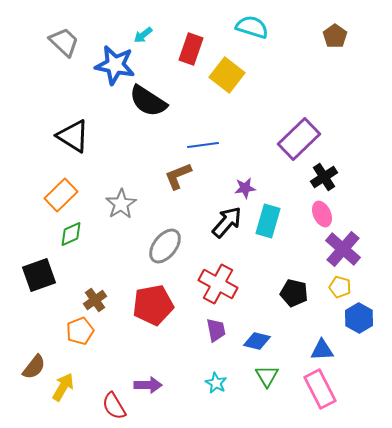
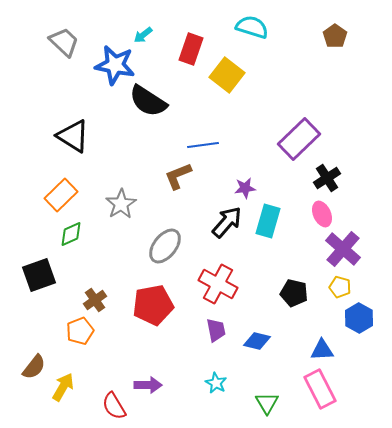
black cross: moved 3 px right, 1 px down
green triangle: moved 27 px down
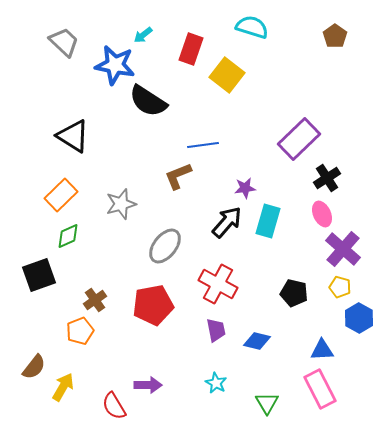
gray star: rotated 16 degrees clockwise
green diamond: moved 3 px left, 2 px down
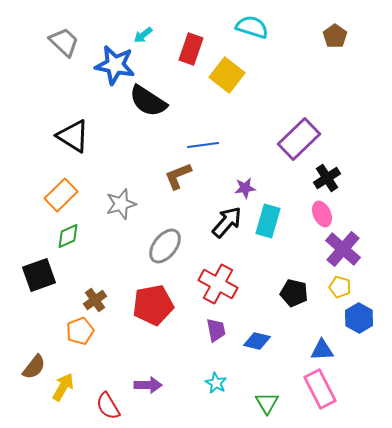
red semicircle: moved 6 px left
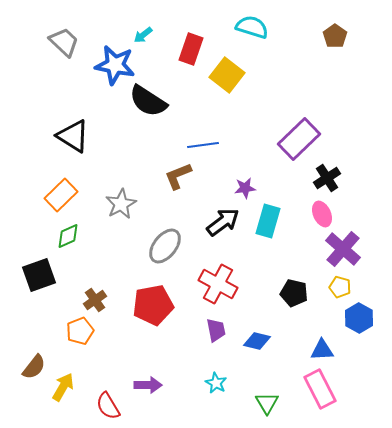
gray star: rotated 12 degrees counterclockwise
black arrow: moved 4 px left; rotated 12 degrees clockwise
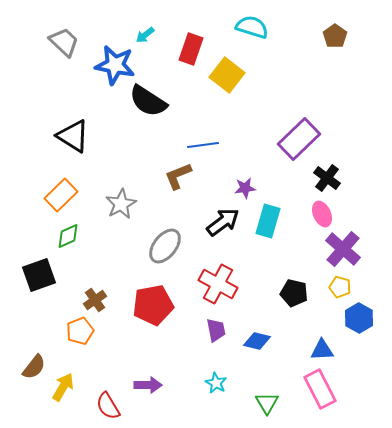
cyan arrow: moved 2 px right
black cross: rotated 20 degrees counterclockwise
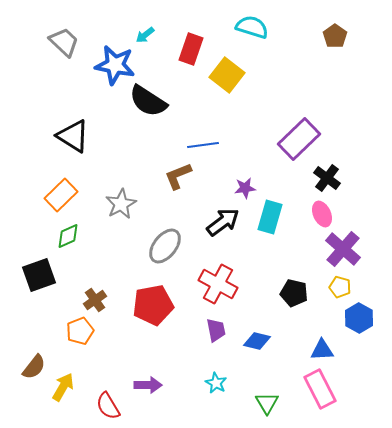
cyan rectangle: moved 2 px right, 4 px up
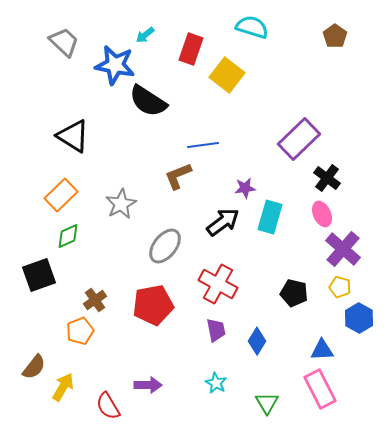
blue diamond: rotated 72 degrees counterclockwise
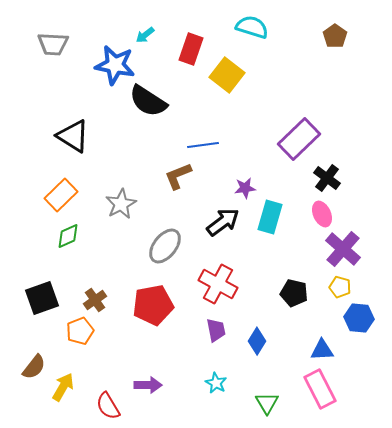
gray trapezoid: moved 11 px left, 2 px down; rotated 140 degrees clockwise
black square: moved 3 px right, 23 px down
blue hexagon: rotated 24 degrees counterclockwise
